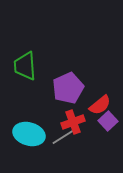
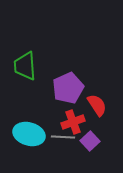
red semicircle: moved 3 px left; rotated 85 degrees counterclockwise
purple square: moved 18 px left, 20 px down
gray line: rotated 35 degrees clockwise
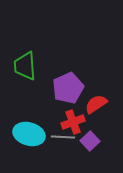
red semicircle: moved 1 px left, 1 px up; rotated 90 degrees counterclockwise
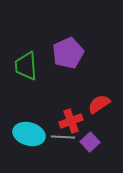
green trapezoid: moved 1 px right
purple pentagon: moved 35 px up
red semicircle: moved 3 px right
red cross: moved 2 px left, 1 px up
purple square: moved 1 px down
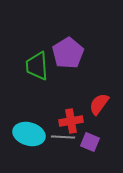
purple pentagon: rotated 8 degrees counterclockwise
green trapezoid: moved 11 px right
red semicircle: rotated 20 degrees counterclockwise
red cross: rotated 10 degrees clockwise
purple square: rotated 24 degrees counterclockwise
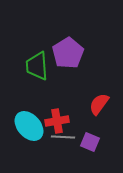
red cross: moved 14 px left
cyan ellipse: moved 8 px up; rotated 32 degrees clockwise
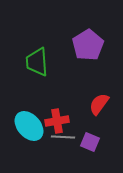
purple pentagon: moved 20 px right, 8 px up
green trapezoid: moved 4 px up
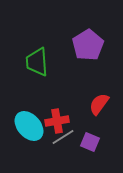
gray line: rotated 35 degrees counterclockwise
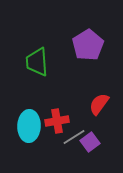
cyan ellipse: rotated 44 degrees clockwise
gray line: moved 11 px right
purple square: rotated 30 degrees clockwise
